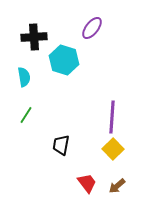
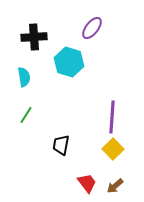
cyan hexagon: moved 5 px right, 2 px down
brown arrow: moved 2 px left
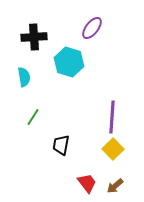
green line: moved 7 px right, 2 px down
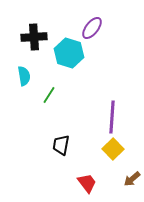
cyan hexagon: moved 9 px up
cyan semicircle: moved 1 px up
green line: moved 16 px right, 22 px up
brown arrow: moved 17 px right, 7 px up
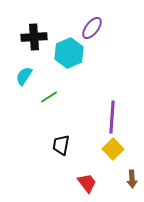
cyan hexagon: rotated 20 degrees clockwise
cyan semicircle: rotated 138 degrees counterclockwise
green line: moved 2 px down; rotated 24 degrees clockwise
brown arrow: rotated 54 degrees counterclockwise
